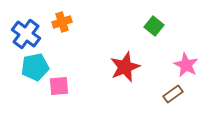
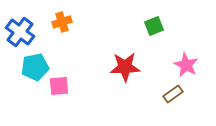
green square: rotated 30 degrees clockwise
blue cross: moved 6 px left, 2 px up
red star: rotated 20 degrees clockwise
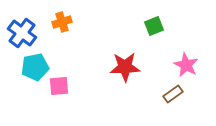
blue cross: moved 2 px right, 1 px down
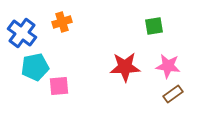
green square: rotated 12 degrees clockwise
pink star: moved 18 px left, 1 px down; rotated 20 degrees counterclockwise
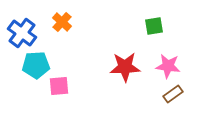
orange cross: rotated 30 degrees counterclockwise
cyan pentagon: moved 1 px right, 2 px up; rotated 8 degrees clockwise
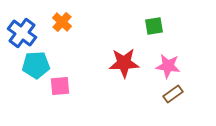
red star: moved 1 px left, 4 px up
pink square: moved 1 px right
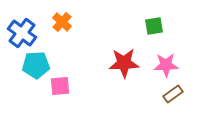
pink star: moved 2 px left, 1 px up; rotated 10 degrees counterclockwise
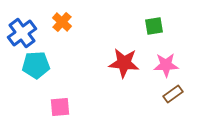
blue cross: rotated 16 degrees clockwise
red star: rotated 8 degrees clockwise
pink square: moved 21 px down
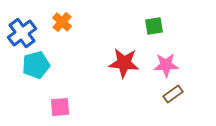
cyan pentagon: rotated 12 degrees counterclockwise
